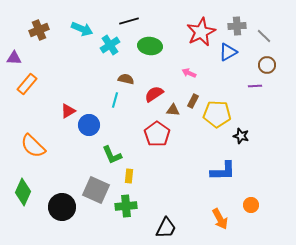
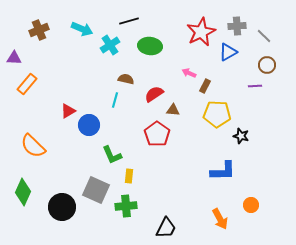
brown rectangle: moved 12 px right, 15 px up
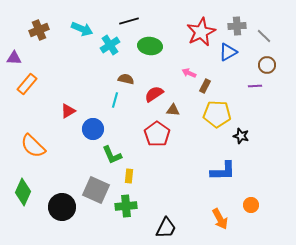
blue circle: moved 4 px right, 4 px down
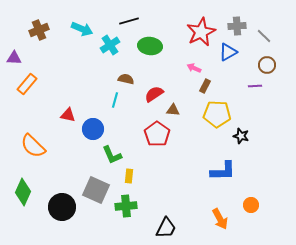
pink arrow: moved 5 px right, 5 px up
red triangle: moved 4 px down; rotated 42 degrees clockwise
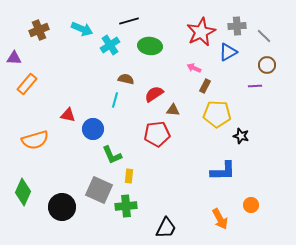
red pentagon: rotated 30 degrees clockwise
orange semicircle: moved 2 px right, 6 px up; rotated 60 degrees counterclockwise
gray square: moved 3 px right
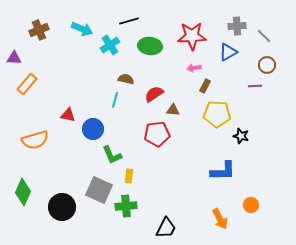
red star: moved 9 px left, 4 px down; rotated 24 degrees clockwise
pink arrow: rotated 32 degrees counterclockwise
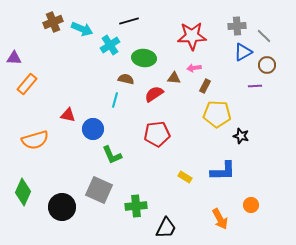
brown cross: moved 14 px right, 8 px up
green ellipse: moved 6 px left, 12 px down
blue triangle: moved 15 px right
brown triangle: moved 1 px right, 32 px up
yellow rectangle: moved 56 px right, 1 px down; rotated 64 degrees counterclockwise
green cross: moved 10 px right
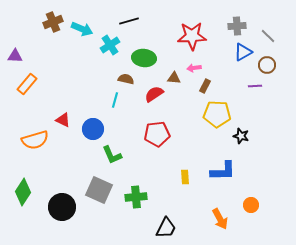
gray line: moved 4 px right
purple triangle: moved 1 px right, 2 px up
red triangle: moved 5 px left, 5 px down; rotated 14 degrees clockwise
yellow rectangle: rotated 56 degrees clockwise
green diamond: rotated 8 degrees clockwise
green cross: moved 9 px up
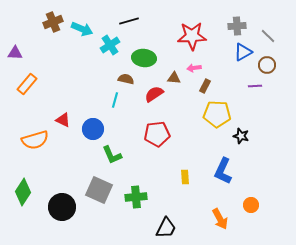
purple triangle: moved 3 px up
blue L-shape: rotated 116 degrees clockwise
